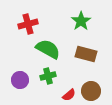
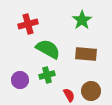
green star: moved 1 px right, 1 px up
brown rectangle: rotated 10 degrees counterclockwise
green cross: moved 1 px left, 1 px up
red semicircle: rotated 80 degrees counterclockwise
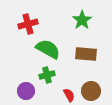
purple circle: moved 6 px right, 11 px down
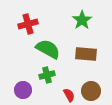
purple circle: moved 3 px left, 1 px up
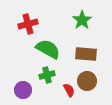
brown circle: moved 4 px left, 10 px up
red semicircle: moved 5 px up
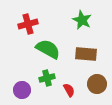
green star: rotated 12 degrees counterclockwise
green cross: moved 3 px down
brown circle: moved 10 px right, 3 px down
purple circle: moved 1 px left
